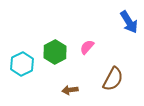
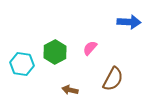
blue arrow: rotated 55 degrees counterclockwise
pink semicircle: moved 3 px right, 1 px down
cyan hexagon: rotated 25 degrees counterclockwise
brown arrow: rotated 21 degrees clockwise
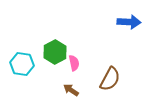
pink semicircle: moved 16 px left, 15 px down; rotated 126 degrees clockwise
brown semicircle: moved 3 px left
brown arrow: moved 1 px right; rotated 21 degrees clockwise
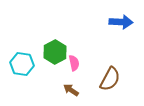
blue arrow: moved 8 px left
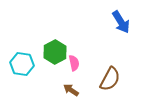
blue arrow: rotated 55 degrees clockwise
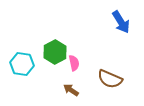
brown semicircle: rotated 85 degrees clockwise
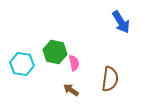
green hexagon: rotated 20 degrees counterclockwise
brown semicircle: rotated 105 degrees counterclockwise
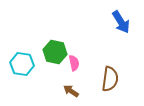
brown arrow: moved 1 px down
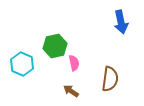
blue arrow: rotated 20 degrees clockwise
green hexagon: moved 6 px up; rotated 25 degrees counterclockwise
cyan hexagon: rotated 15 degrees clockwise
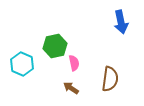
brown arrow: moved 3 px up
